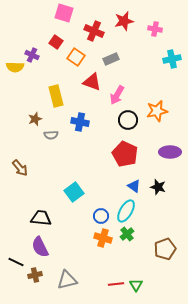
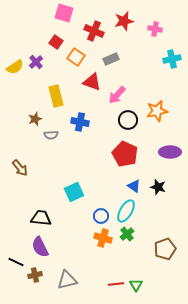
purple cross: moved 4 px right, 7 px down; rotated 24 degrees clockwise
yellow semicircle: rotated 36 degrees counterclockwise
pink arrow: rotated 12 degrees clockwise
cyan square: rotated 12 degrees clockwise
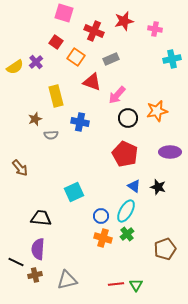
black circle: moved 2 px up
purple semicircle: moved 2 px left, 2 px down; rotated 30 degrees clockwise
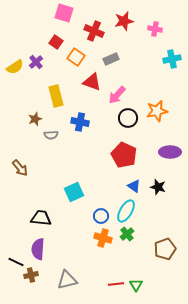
red pentagon: moved 1 px left, 1 px down
brown cross: moved 4 px left
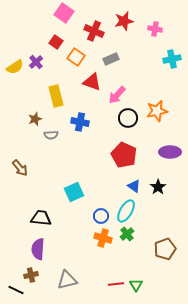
pink square: rotated 18 degrees clockwise
black star: rotated 21 degrees clockwise
black line: moved 28 px down
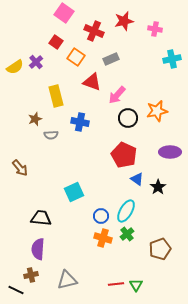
blue triangle: moved 3 px right, 7 px up
brown pentagon: moved 5 px left
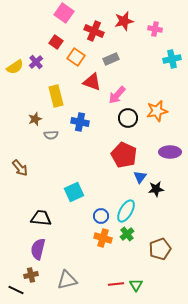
blue triangle: moved 3 px right, 2 px up; rotated 32 degrees clockwise
black star: moved 2 px left, 2 px down; rotated 28 degrees clockwise
purple semicircle: rotated 10 degrees clockwise
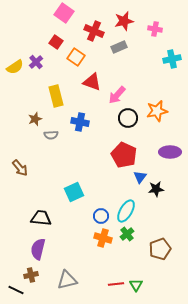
gray rectangle: moved 8 px right, 12 px up
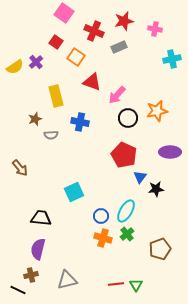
black line: moved 2 px right
